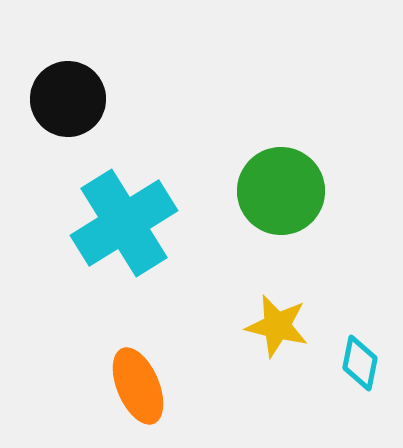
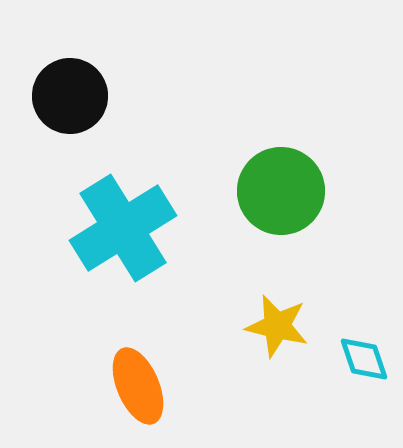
black circle: moved 2 px right, 3 px up
cyan cross: moved 1 px left, 5 px down
cyan diamond: moved 4 px right, 4 px up; rotated 30 degrees counterclockwise
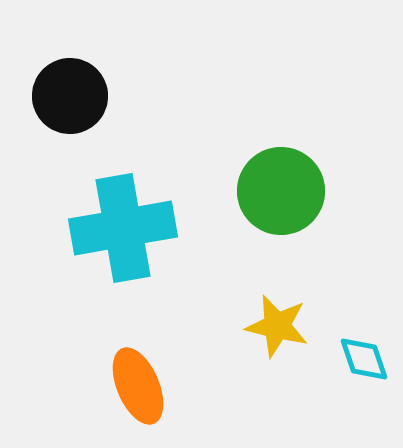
cyan cross: rotated 22 degrees clockwise
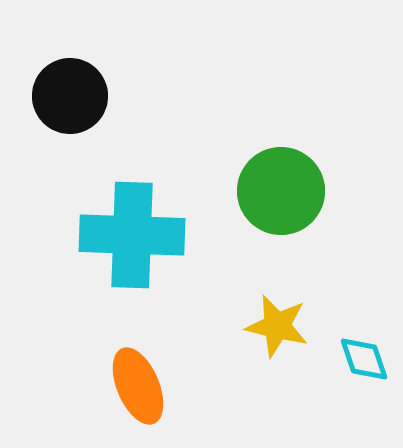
cyan cross: moved 9 px right, 7 px down; rotated 12 degrees clockwise
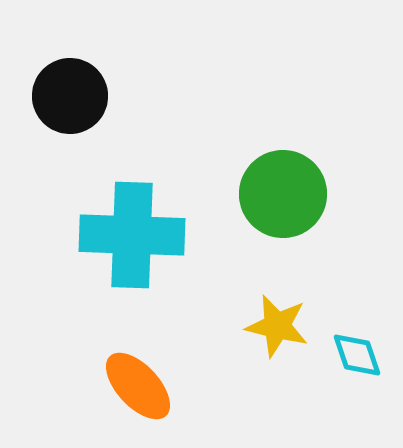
green circle: moved 2 px right, 3 px down
cyan diamond: moved 7 px left, 4 px up
orange ellipse: rotated 20 degrees counterclockwise
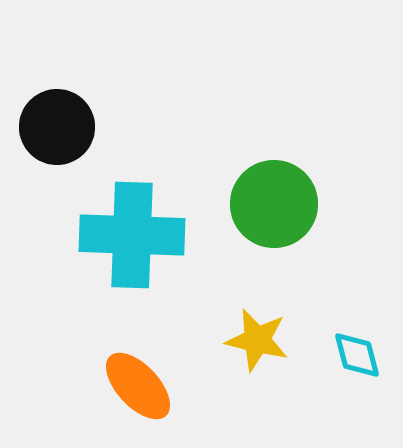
black circle: moved 13 px left, 31 px down
green circle: moved 9 px left, 10 px down
yellow star: moved 20 px left, 14 px down
cyan diamond: rotated 4 degrees clockwise
